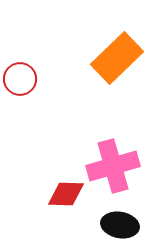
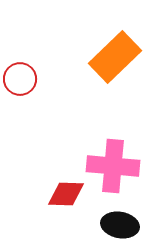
orange rectangle: moved 2 px left, 1 px up
pink cross: rotated 21 degrees clockwise
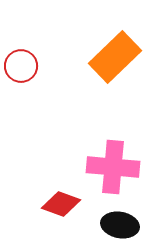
red circle: moved 1 px right, 13 px up
pink cross: moved 1 px down
red diamond: moved 5 px left, 10 px down; rotated 18 degrees clockwise
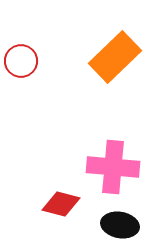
red circle: moved 5 px up
red diamond: rotated 6 degrees counterclockwise
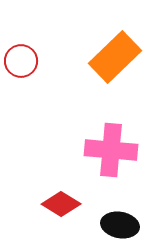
pink cross: moved 2 px left, 17 px up
red diamond: rotated 18 degrees clockwise
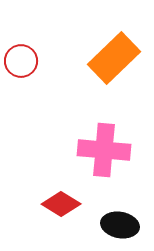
orange rectangle: moved 1 px left, 1 px down
pink cross: moved 7 px left
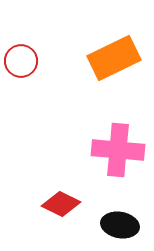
orange rectangle: rotated 18 degrees clockwise
pink cross: moved 14 px right
red diamond: rotated 6 degrees counterclockwise
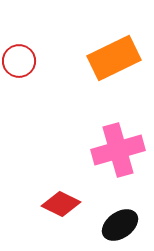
red circle: moved 2 px left
pink cross: rotated 21 degrees counterclockwise
black ellipse: rotated 45 degrees counterclockwise
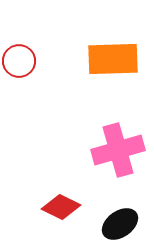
orange rectangle: moved 1 px left, 1 px down; rotated 24 degrees clockwise
red diamond: moved 3 px down
black ellipse: moved 1 px up
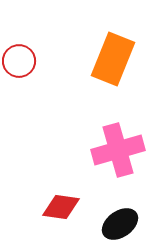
orange rectangle: rotated 66 degrees counterclockwise
red diamond: rotated 18 degrees counterclockwise
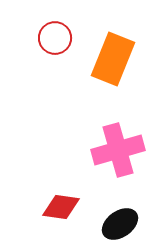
red circle: moved 36 px right, 23 px up
